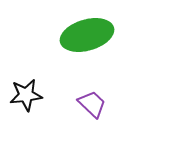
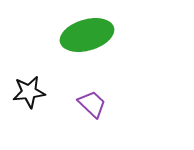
black star: moved 3 px right, 3 px up
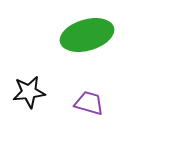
purple trapezoid: moved 3 px left, 1 px up; rotated 28 degrees counterclockwise
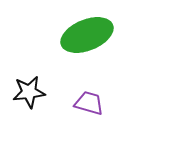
green ellipse: rotated 6 degrees counterclockwise
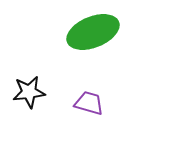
green ellipse: moved 6 px right, 3 px up
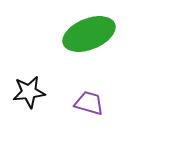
green ellipse: moved 4 px left, 2 px down
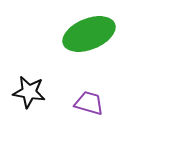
black star: rotated 16 degrees clockwise
